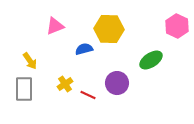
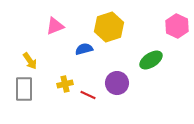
yellow hexagon: moved 2 px up; rotated 20 degrees counterclockwise
yellow cross: rotated 21 degrees clockwise
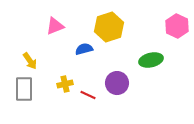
green ellipse: rotated 20 degrees clockwise
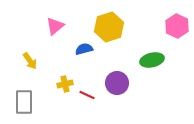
pink triangle: rotated 18 degrees counterclockwise
green ellipse: moved 1 px right
gray rectangle: moved 13 px down
red line: moved 1 px left
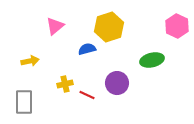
blue semicircle: moved 3 px right
yellow arrow: rotated 66 degrees counterclockwise
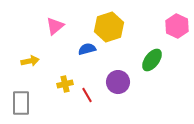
green ellipse: rotated 40 degrees counterclockwise
purple circle: moved 1 px right, 1 px up
red line: rotated 35 degrees clockwise
gray rectangle: moved 3 px left, 1 px down
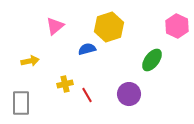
purple circle: moved 11 px right, 12 px down
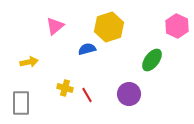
yellow arrow: moved 1 px left, 1 px down
yellow cross: moved 4 px down; rotated 28 degrees clockwise
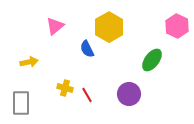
yellow hexagon: rotated 12 degrees counterclockwise
blue semicircle: rotated 102 degrees counterclockwise
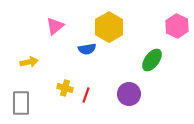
blue semicircle: rotated 72 degrees counterclockwise
red line: moved 1 px left; rotated 49 degrees clockwise
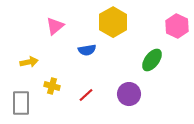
yellow hexagon: moved 4 px right, 5 px up
blue semicircle: moved 1 px down
yellow cross: moved 13 px left, 2 px up
red line: rotated 28 degrees clockwise
